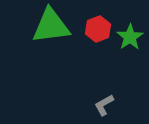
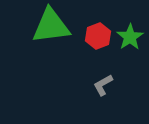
red hexagon: moved 7 px down
gray L-shape: moved 1 px left, 20 px up
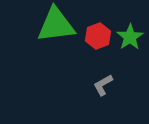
green triangle: moved 5 px right, 1 px up
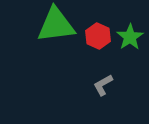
red hexagon: rotated 15 degrees counterclockwise
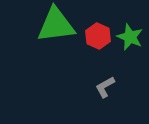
green star: rotated 16 degrees counterclockwise
gray L-shape: moved 2 px right, 2 px down
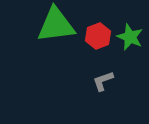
red hexagon: rotated 15 degrees clockwise
gray L-shape: moved 2 px left, 6 px up; rotated 10 degrees clockwise
